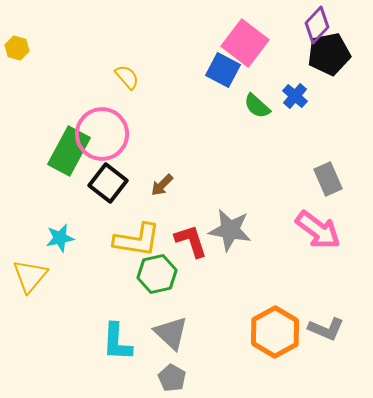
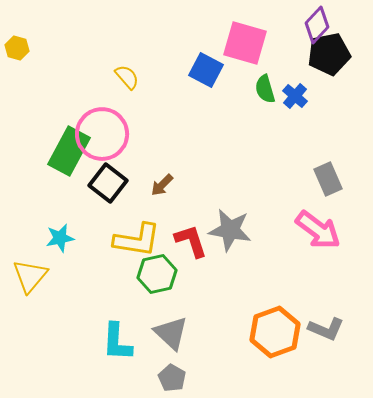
pink square: rotated 21 degrees counterclockwise
blue square: moved 17 px left
green semicircle: moved 8 px right, 17 px up; rotated 32 degrees clockwise
orange hexagon: rotated 9 degrees clockwise
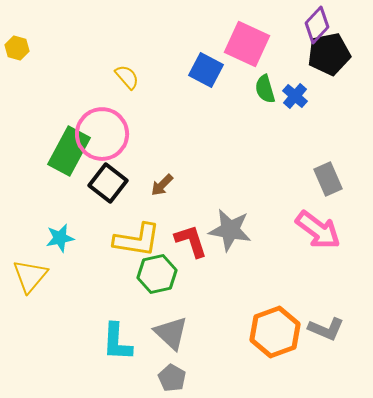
pink square: moved 2 px right, 1 px down; rotated 9 degrees clockwise
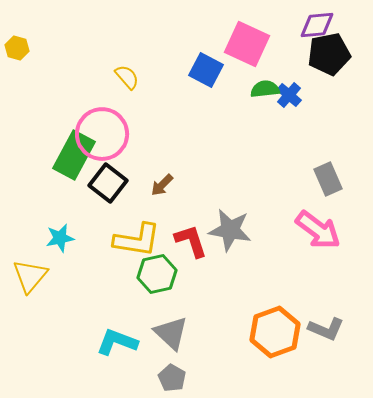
purple diamond: rotated 42 degrees clockwise
green semicircle: rotated 100 degrees clockwise
blue cross: moved 6 px left, 1 px up
green rectangle: moved 5 px right, 4 px down
cyan L-shape: rotated 108 degrees clockwise
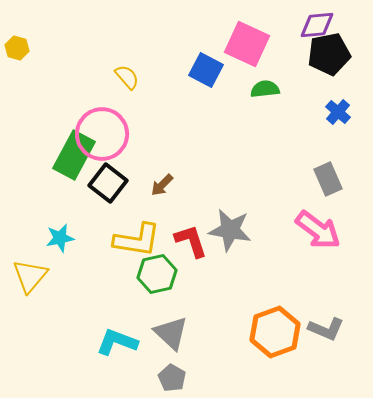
blue cross: moved 49 px right, 17 px down
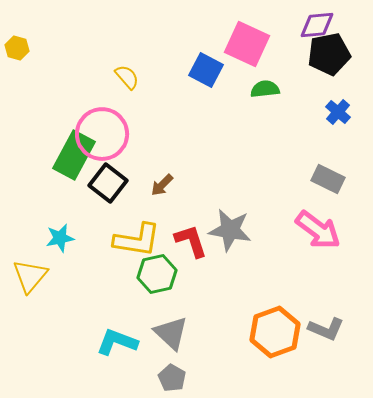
gray rectangle: rotated 40 degrees counterclockwise
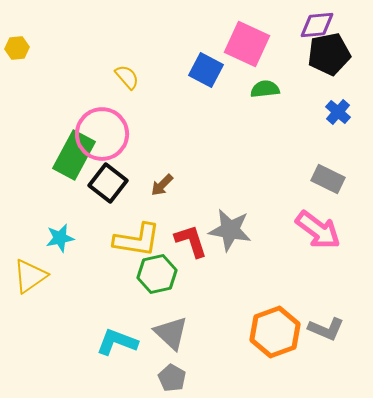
yellow hexagon: rotated 20 degrees counterclockwise
yellow triangle: rotated 15 degrees clockwise
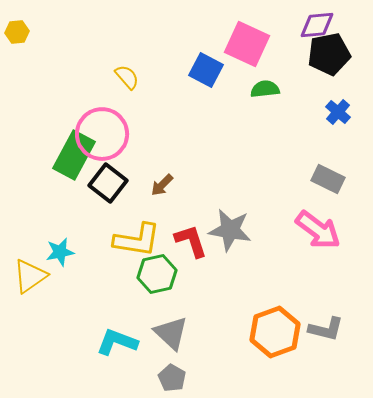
yellow hexagon: moved 16 px up
cyan star: moved 14 px down
gray L-shape: rotated 9 degrees counterclockwise
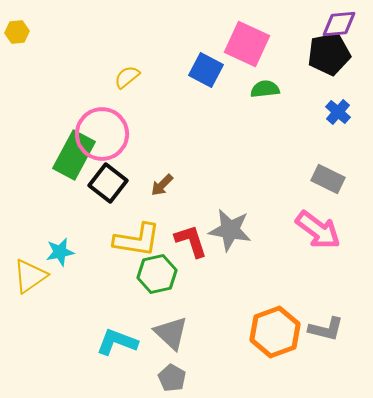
purple diamond: moved 22 px right, 1 px up
yellow semicircle: rotated 88 degrees counterclockwise
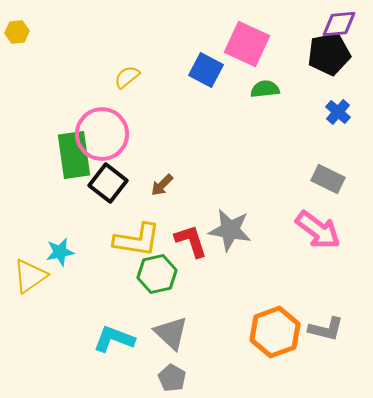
green rectangle: rotated 36 degrees counterclockwise
cyan L-shape: moved 3 px left, 3 px up
